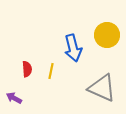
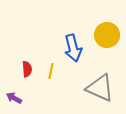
gray triangle: moved 2 px left
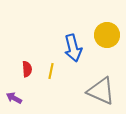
gray triangle: moved 1 px right, 3 px down
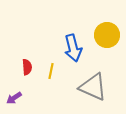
red semicircle: moved 2 px up
gray triangle: moved 8 px left, 4 px up
purple arrow: rotated 63 degrees counterclockwise
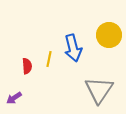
yellow circle: moved 2 px right
red semicircle: moved 1 px up
yellow line: moved 2 px left, 12 px up
gray triangle: moved 6 px right, 3 px down; rotated 40 degrees clockwise
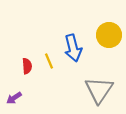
yellow line: moved 2 px down; rotated 35 degrees counterclockwise
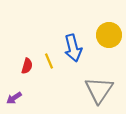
red semicircle: rotated 21 degrees clockwise
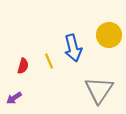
red semicircle: moved 4 px left
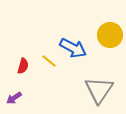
yellow circle: moved 1 px right
blue arrow: rotated 48 degrees counterclockwise
yellow line: rotated 28 degrees counterclockwise
